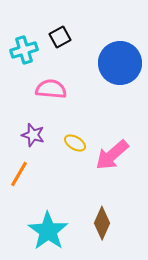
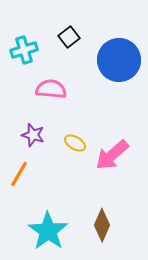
black square: moved 9 px right; rotated 10 degrees counterclockwise
blue circle: moved 1 px left, 3 px up
brown diamond: moved 2 px down
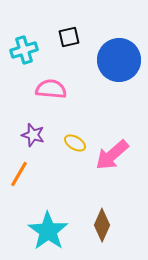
black square: rotated 25 degrees clockwise
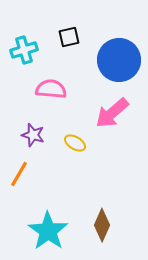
pink arrow: moved 42 px up
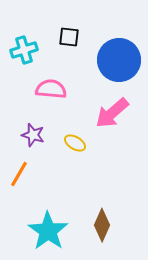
black square: rotated 20 degrees clockwise
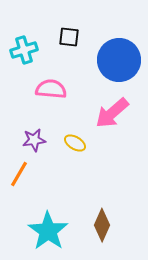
purple star: moved 1 px right, 5 px down; rotated 25 degrees counterclockwise
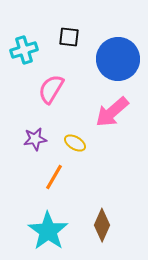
blue circle: moved 1 px left, 1 px up
pink semicircle: rotated 64 degrees counterclockwise
pink arrow: moved 1 px up
purple star: moved 1 px right, 1 px up
orange line: moved 35 px right, 3 px down
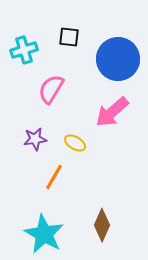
cyan star: moved 4 px left, 3 px down; rotated 6 degrees counterclockwise
